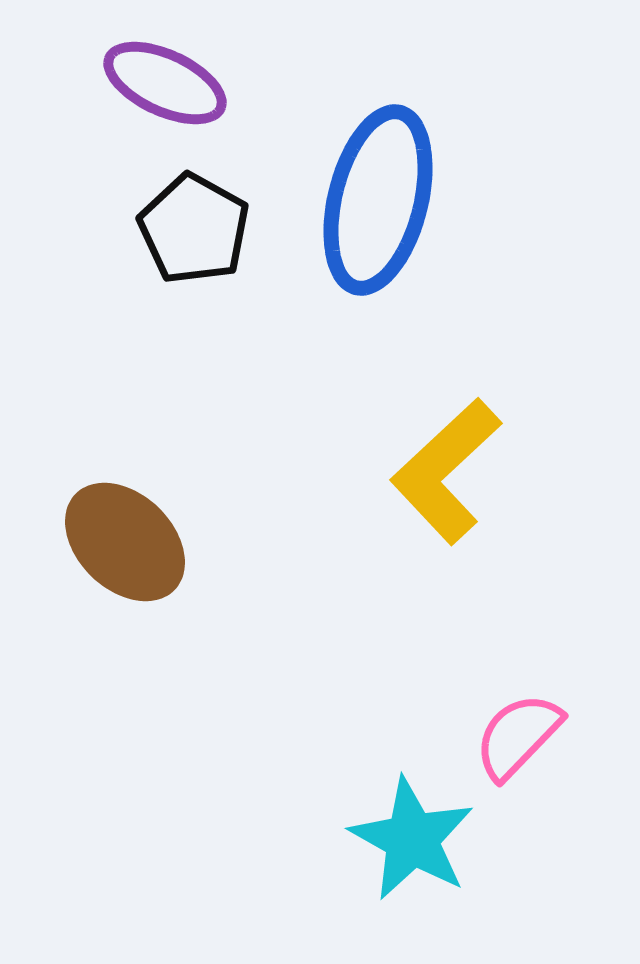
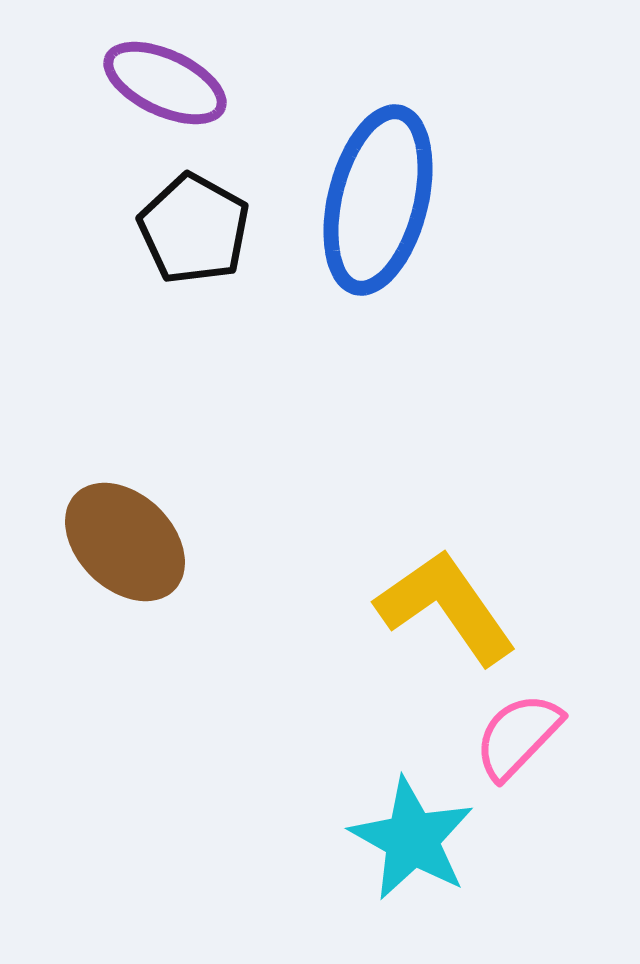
yellow L-shape: moved 136 px down; rotated 98 degrees clockwise
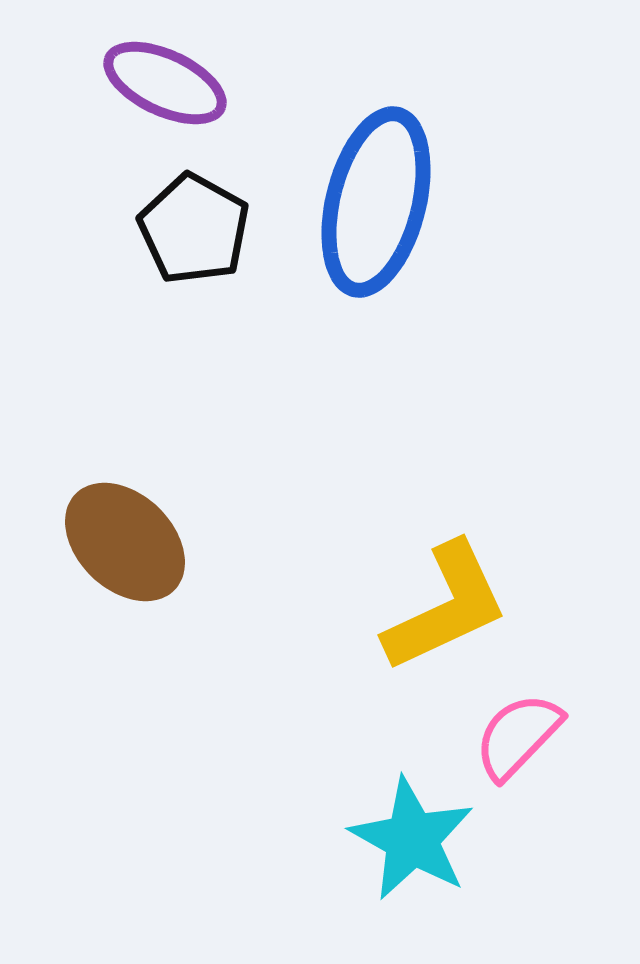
blue ellipse: moved 2 px left, 2 px down
yellow L-shape: rotated 100 degrees clockwise
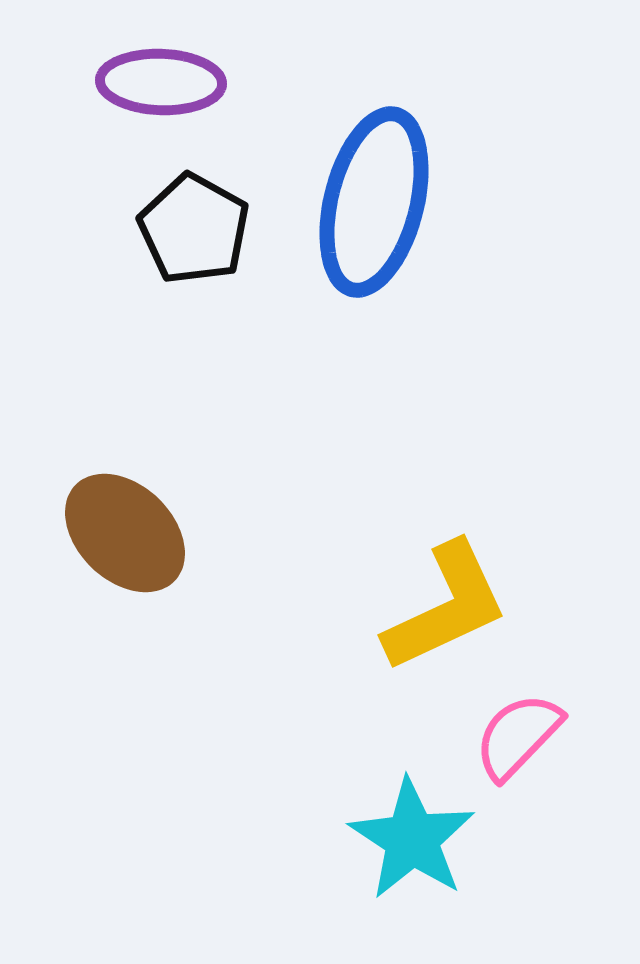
purple ellipse: moved 4 px left, 1 px up; rotated 23 degrees counterclockwise
blue ellipse: moved 2 px left
brown ellipse: moved 9 px up
cyan star: rotated 4 degrees clockwise
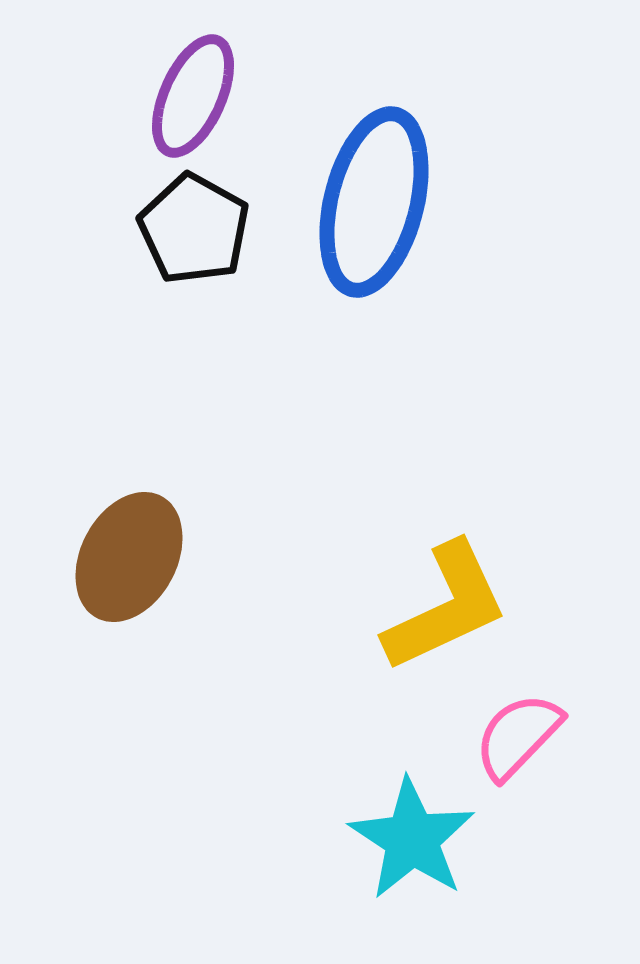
purple ellipse: moved 32 px right, 14 px down; rotated 68 degrees counterclockwise
brown ellipse: moved 4 px right, 24 px down; rotated 74 degrees clockwise
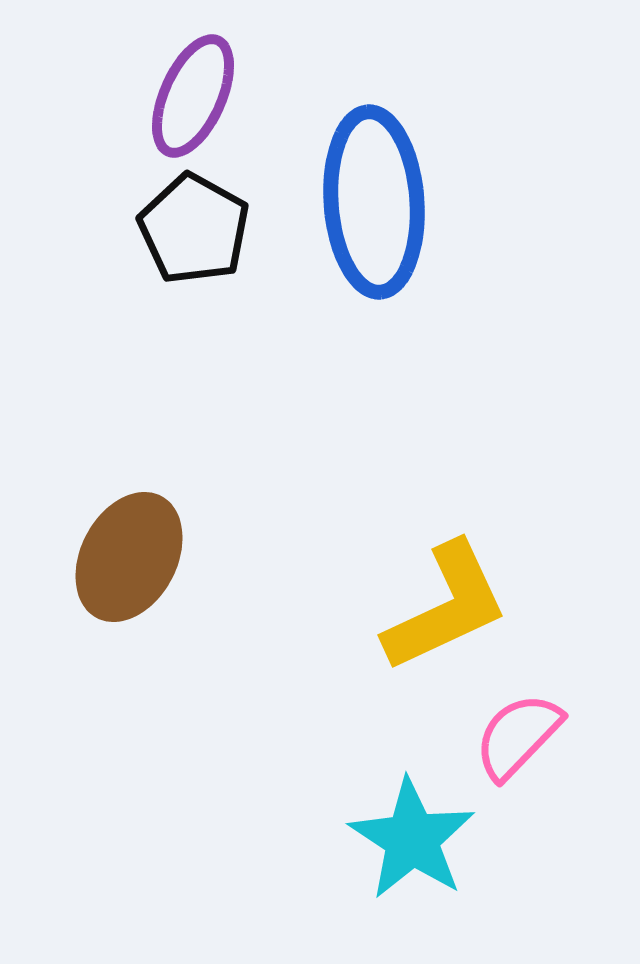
blue ellipse: rotated 18 degrees counterclockwise
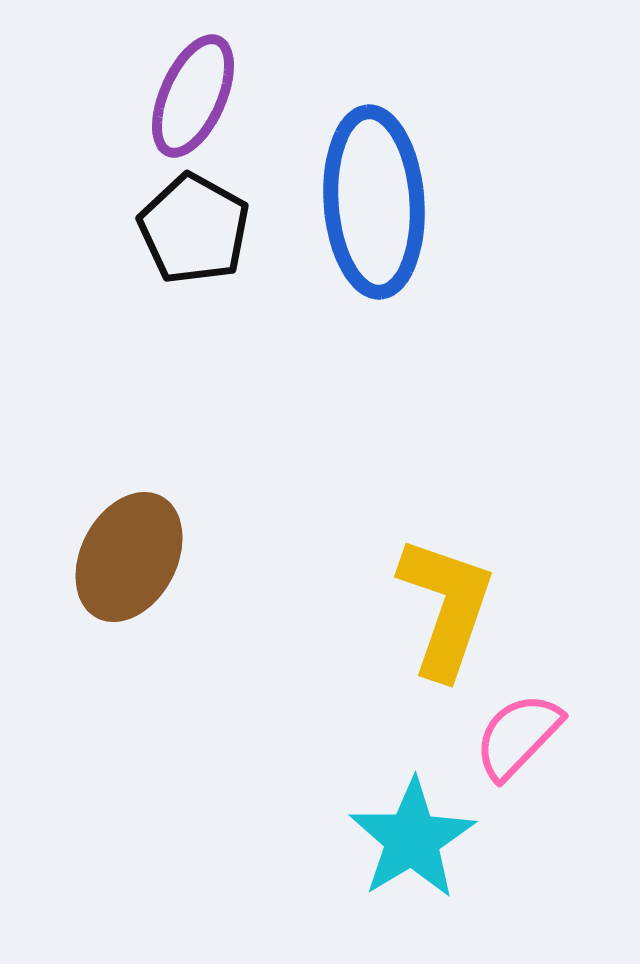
yellow L-shape: rotated 46 degrees counterclockwise
cyan star: rotated 8 degrees clockwise
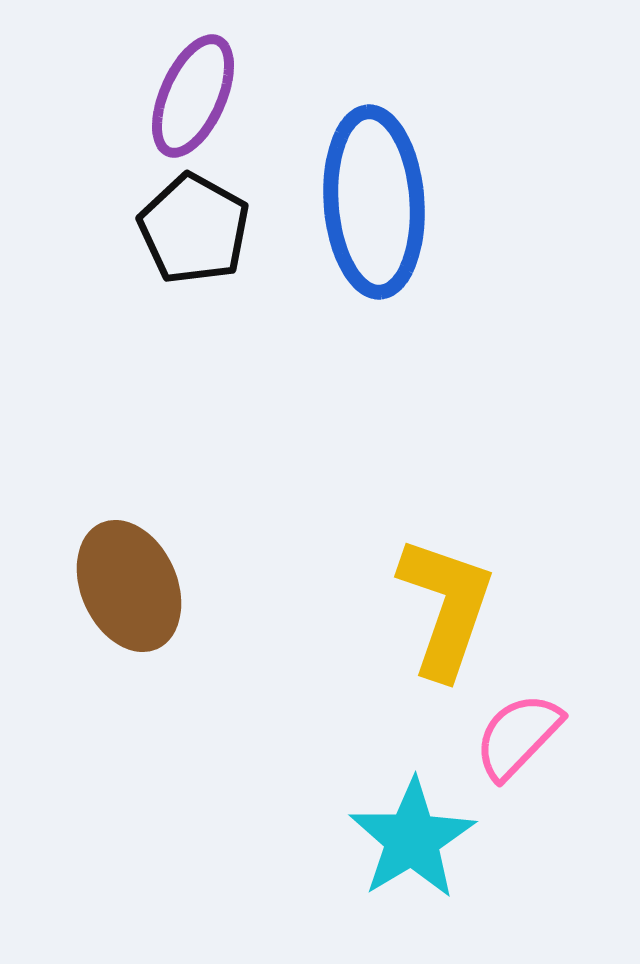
brown ellipse: moved 29 px down; rotated 52 degrees counterclockwise
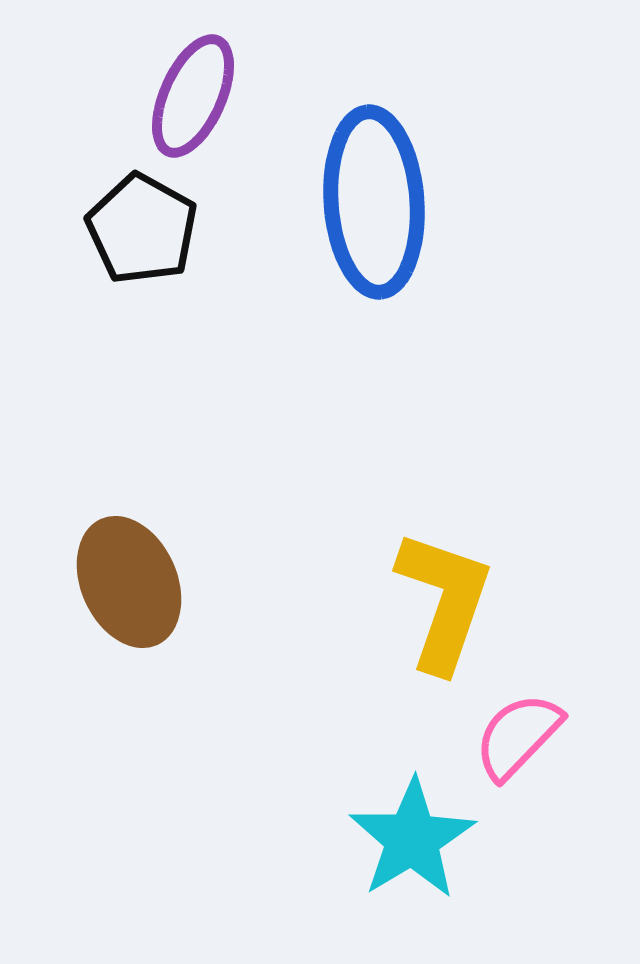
black pentagon: moved 52 px left
brown ellipse: moved 4 px up
yellow L-shape: moved 2 px left, 6 px up
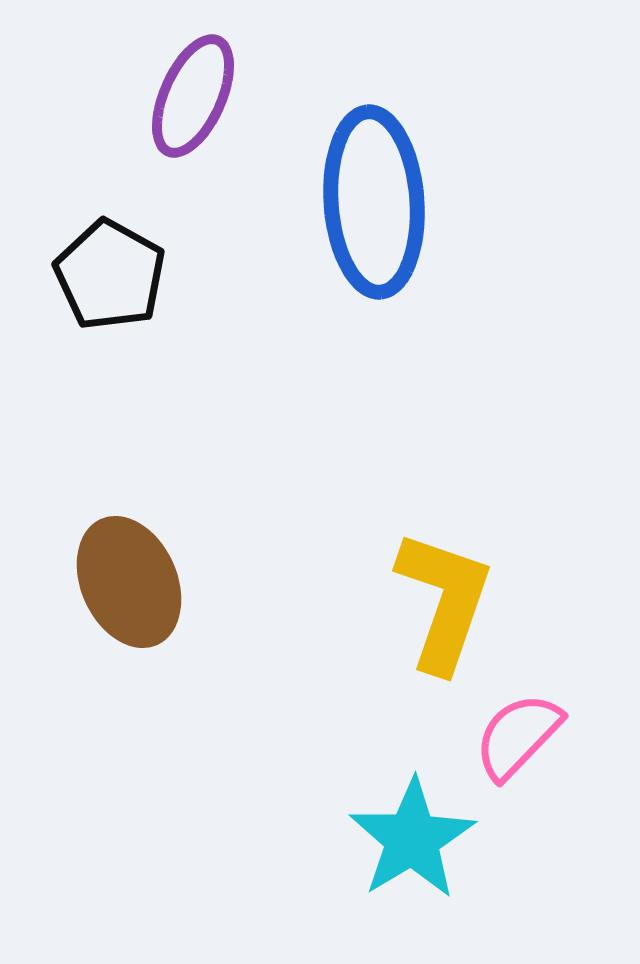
black pentagon: moved 32 px left, 46 px down
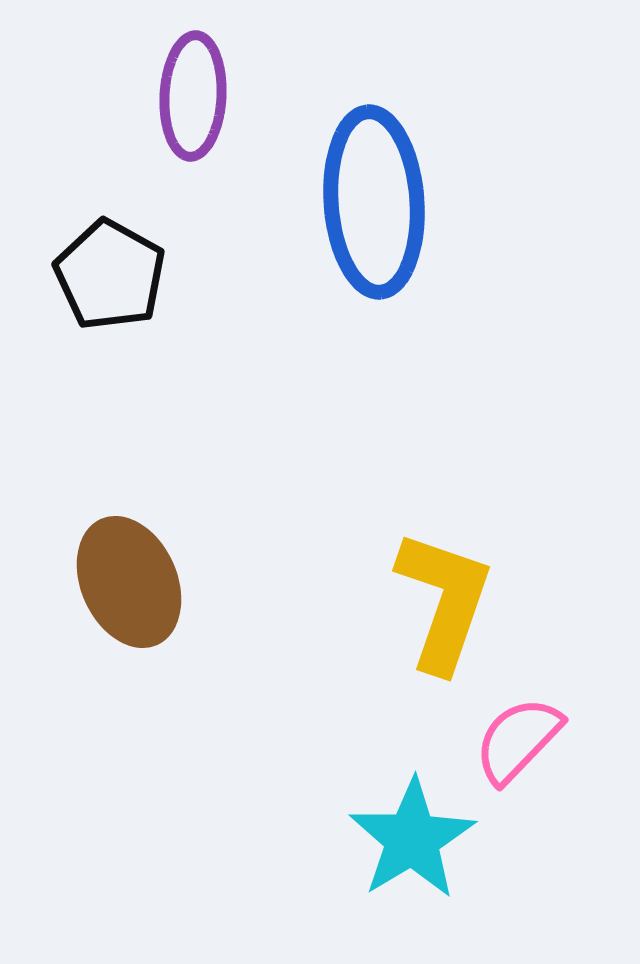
purple ellipse: rotated 21 degrees counterclockwise
pink semicircle: moved 4 px down
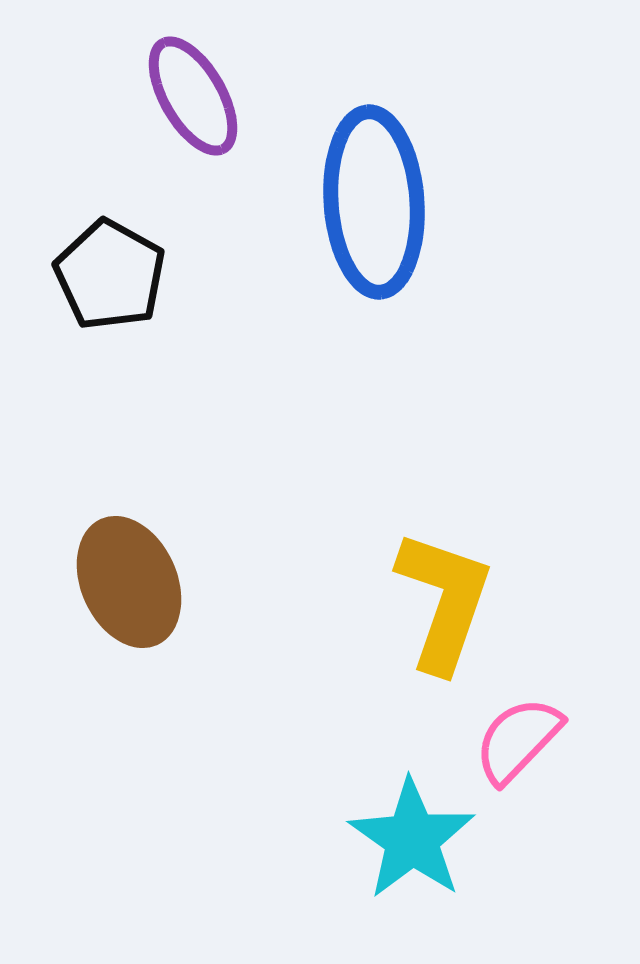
purple ellipse: rotated 33 degrees counterclockwise
cyan star: rotated 6 degrees counterclockwise
